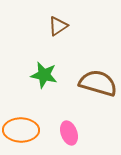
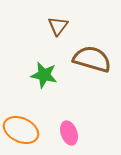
brown triangle: rotated 20 degrees counterclockwise
brown semicircle: moved 6 px left, 24 px up
orange ellipse: rotated 24 degrees clockwise
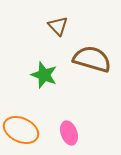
brown triangle: rotated 20 degrees counterclockwise
green star: rotated 8 degrees clockwise
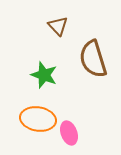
brown semicircle: moved 1 px right; rotated 123 degrees counterclockwise
orange ellipse: moved 17 px right, 11 px up; rotated 16 degrees counterclockwise
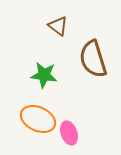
brown triangle: rotated 10 degrees counterclockwise
green star: rotated 12 degrees counterclockwise
orange ellipse: rotated 16 degrees clockwise
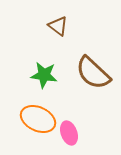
brown semicircle: moved 14 px down; rotated 30 degrees counterclockwise
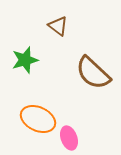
green star: moved 19 px left, 15 px up; rotated 24 degrees counterclockwise
pink ellipse: moved 5 px down
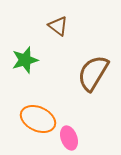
brown semicircle: rotated 78 degrees clockwise
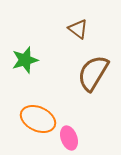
brown triangle: moved 20 px right, 3 px down
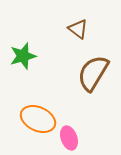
green star: moved 2 px left, 4 px up
